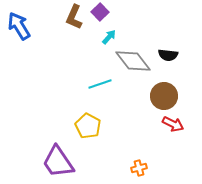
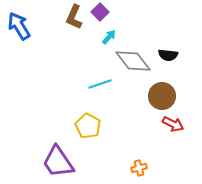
brown circle: moved 2 px left
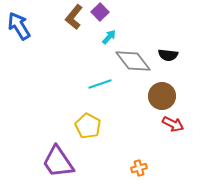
brown L-shape: rotated 15 degrees clockwise
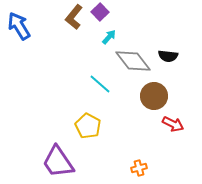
black semicircle: moved 1 px down
cyan line: rotated 60 degrees clockwise
brown circle: moved 8 px left
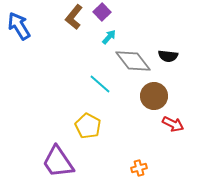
purple square: moved 2 px right
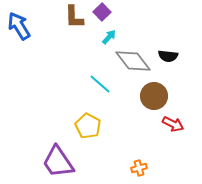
brown L-shape: rotated 40 degrees counterclockwise
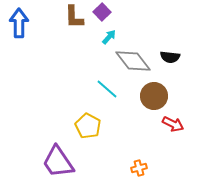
blue arrow: moved 3 px up; rotated 32 degrees clockwise
black semicircle: moved 2 px right, 1 px down
cyan line: moved 7 px right, 5 px down
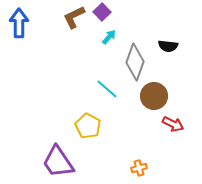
brown L-shape: rotated 65 degrees clockwise
black semicircle: moved 2 px left, 11 px up
gray diamond: moved 2 px right, 1 px down; rotated 57 degrees clockwise
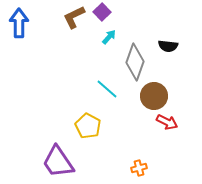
red arrow: moved 6 px left, 2 px up
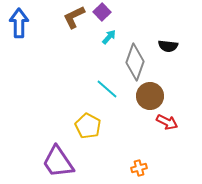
brown circle: moved 4 px left
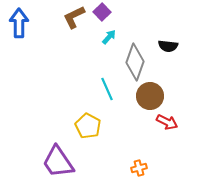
cyan line: rotated 25 degrees clockwise
